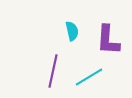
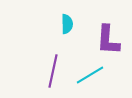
cyan semicircle: moved 5 px left, 7 px up; rotated 12 degrees clockwise
cyan line: moved 1 px right, 2 px up
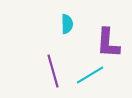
purple L-shape: moved 3 px down
purple line: rotated 28 degrees counterclockwise
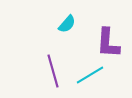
cyan semicircle: rotated 42 degrees clockwise
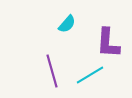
purple line: moved 1 px left
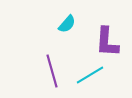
purple L-shape: moved 1 px left, 1 px up
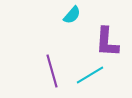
cyan semicircle: moved 5 px right, 9 px up
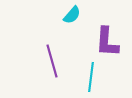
purple line: moved 10 px up
cyan line: moved 1 px right, 2 px down; rotated 52 degrees counterclockwise
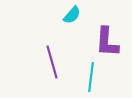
purple line: moved 1 px down
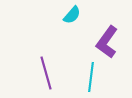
purple L-shape: rotated 32 degrees clockwise
purple line: moved 6 px left, 11 px down
